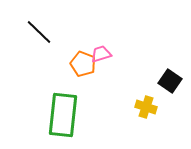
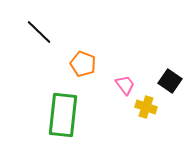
pink trapezoid: moved 24 px right, 31 px down; rotated 70 degrees clockwise
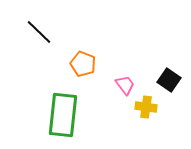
black square: moved 1 px left, 1 px up
yellow cross: rotated 10 degrees counterclockwise
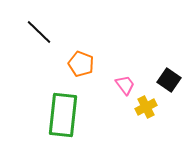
orange pentagon: moved 2 px left
yellow cross: rotated 35 degrees counterclockwise
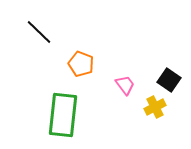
yellow cross: moved 9 px right
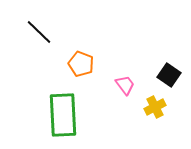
black square: moved 5 px up
green rectangle: rotated 9 degrees counterclockwise
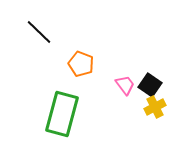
black square: moved 19 px left, 10 px down
green rectangle: moved 1 px left, 1 px up; rotated 18 degrees clockwise
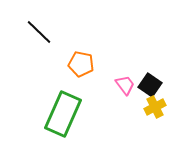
orange pentagon: rotated 10 degrees counterclockwise
green rectangle: moved 1 px right; rotated 9 degrees clockwise
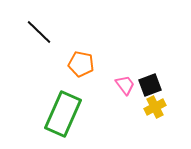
black square: rotated 35 degrees clockwise
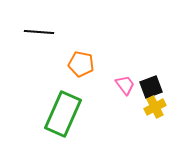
black line: rotated 40 degrees counterclockwise
black square: moved 1 px right, 2 px down
